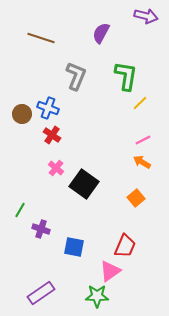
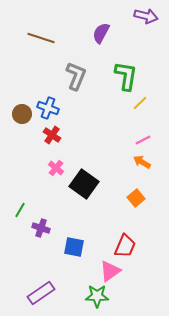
purple cross: moved 1 px up
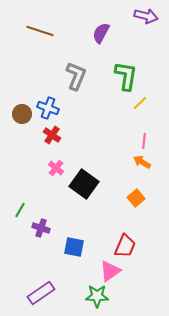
brown line: moved 1 px left, 7 px up
pink line: moved 1 px right, 1 px down; rotated 56 degrees counterclockwise
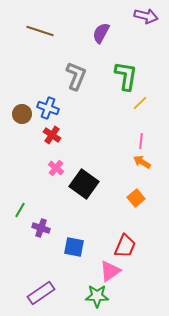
pink line: moved 3 px left
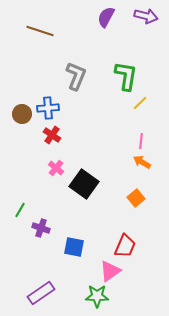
purple semicircle: moved 5 px right, 16 px up
blue cross: rotated 25 degrees counterclockwise
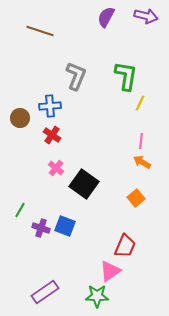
yellow line: rotated 21 degrees counterclockwise
blue cross: moved 2 px right, 2 px up
brown circle: moved 2 px left, 4 px down
blue square: moved 9 px left, 21 px up; rotated 10 degrees clockwise
purple rectangle: moved 4 px right, 1 px up
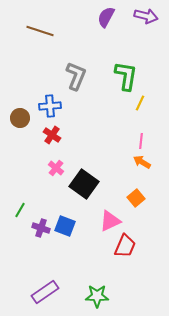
pink triangle: moved 50 px up; rotated 10 degrees clockwise
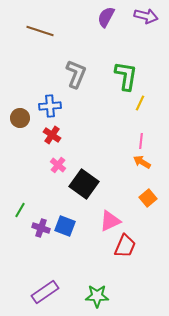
gray L-shape: moved 2 px up
pink cross: moved 2 px right, 3 px up
orange square: moved 12 px right
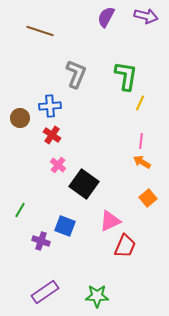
purple cross: moved 13 px down
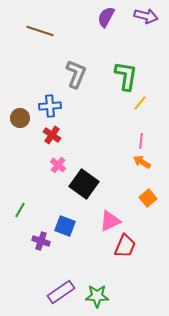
yellow line: rotated 14 degrees clockwise
purple rectangle: moved 16 px right
